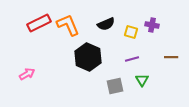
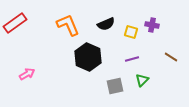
red rectangle: moved 24 px left; rotated 10 degrees counterclockwise
brown line: rotated 32 degrees clockwise
green triangle: rotated 16 degrees clockwise
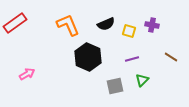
yellow square: moved 2 px left, 1 px up
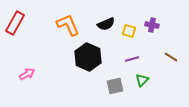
red rectangle: rotated 25 degrees counterclockwise
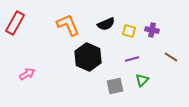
purple cross: moved 5 px down
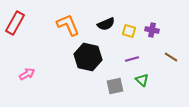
black hexagon: rotated 12 degrees counterclockwise
green triangle: rotated 32 degrees counterclockwise
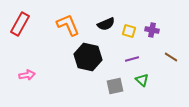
red rectangle: moved 5 px right, 1 px down
pink arrow: moved 1 px down; rotated 21 degrees clockwise
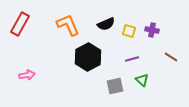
black hexagon: rotated 20 degrees clockwise
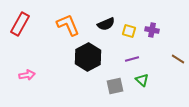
brown line: moved 7 px right, 2 px down
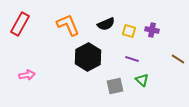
purple line: rotated 32 degrees clockwise
